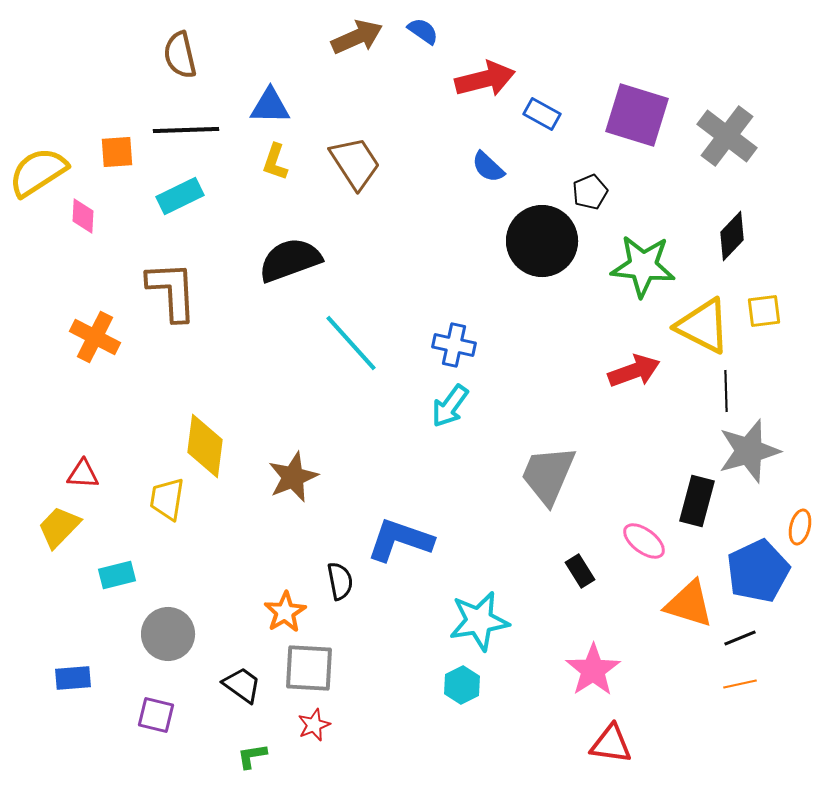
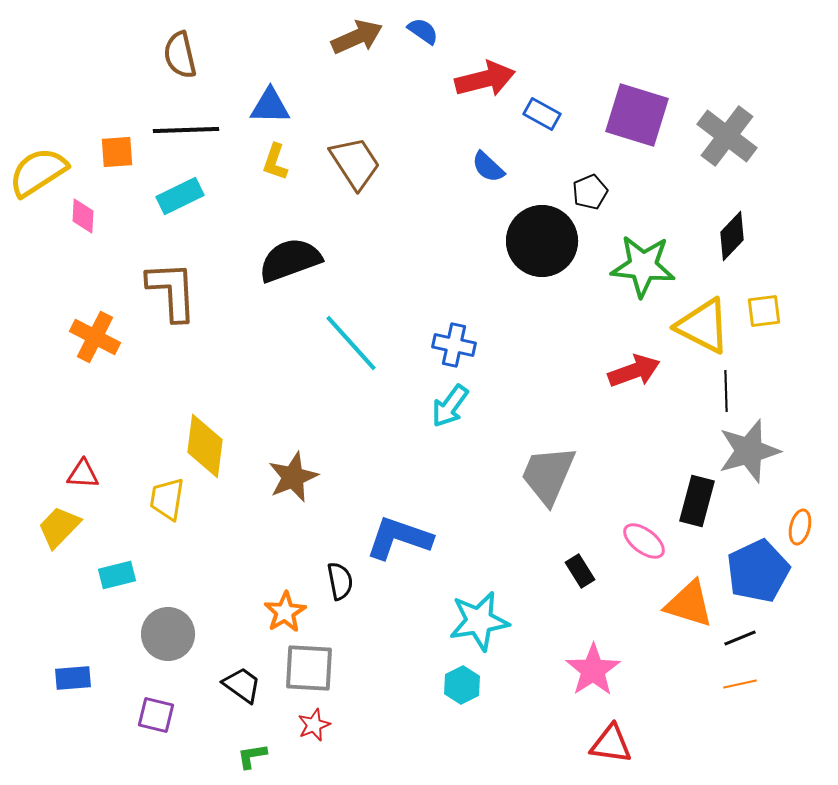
blue L-shape at (400, 540): moved 1 px left, 2 px up
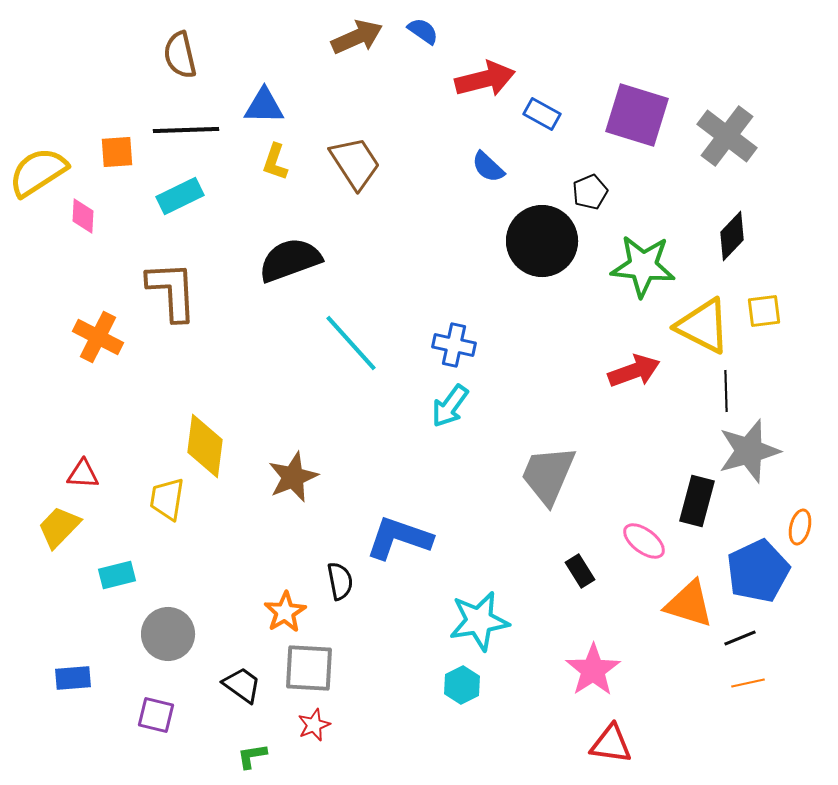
blue triangle at (270, 106): moved 6 px left
orange cross at (95, 337): moved 3 px right
orange line at (740, 684): moved 8 px right, 1 px up
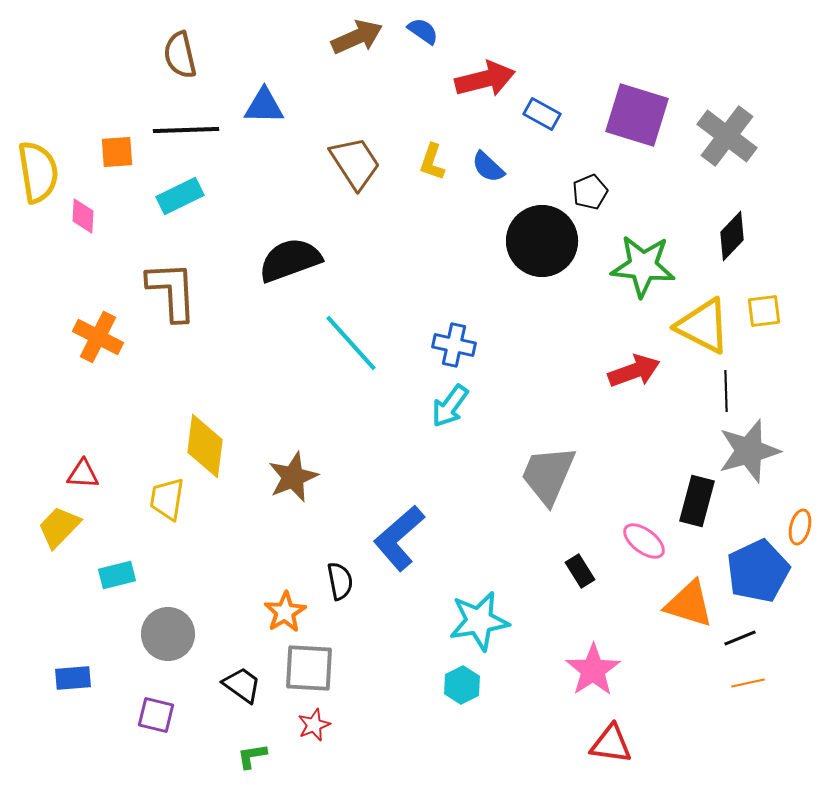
yellow L-shape at (275, 162): moved 157 px right
yellow semicircle at (38, 172): rotated 114 degrees clockwise
blue L-shape at (399, 538): rotated 60 degrees counterclockwise
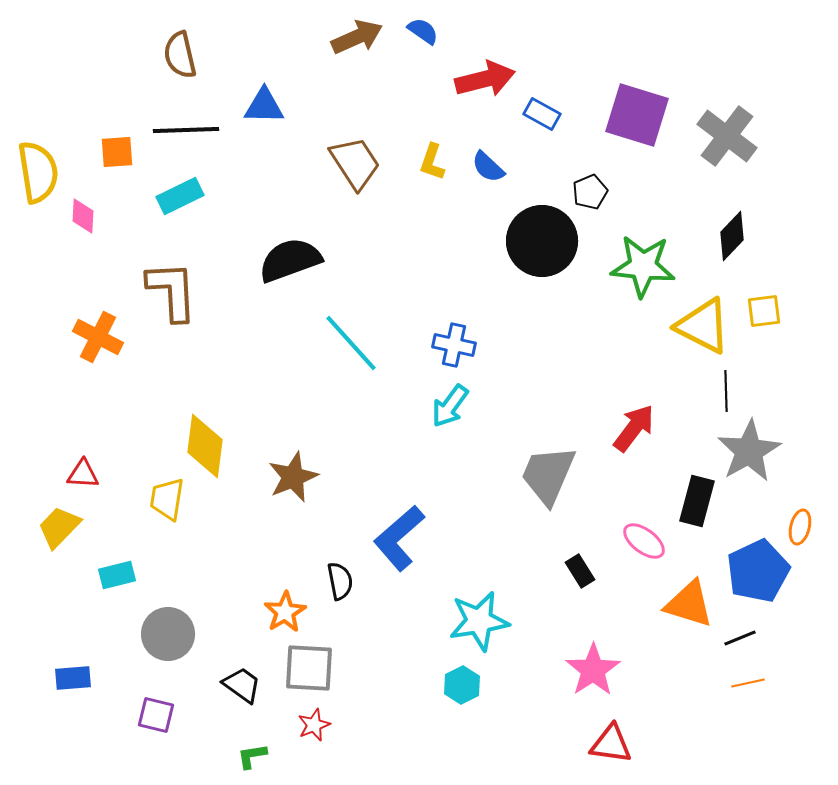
red arrow at (634, 371): moved 57 px down; rotated 33 degrees counterclockwise
gray star at (749, 451): rotated 14 degrees counterclockwise
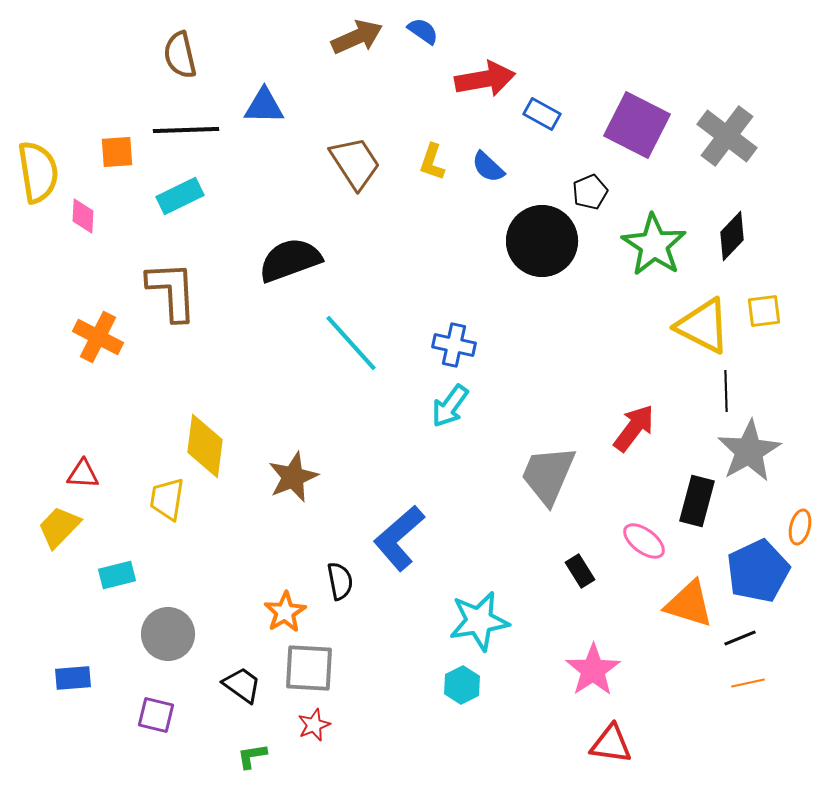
red arrow at (485, 79): rotated 4 degrees clockwise
purple square at (637, 115): moved 10 px down; rotated 10 degrees clockwise
green star at (643, 266): moved 11 px right, 21 px up; rotated 28 degrees clockwise
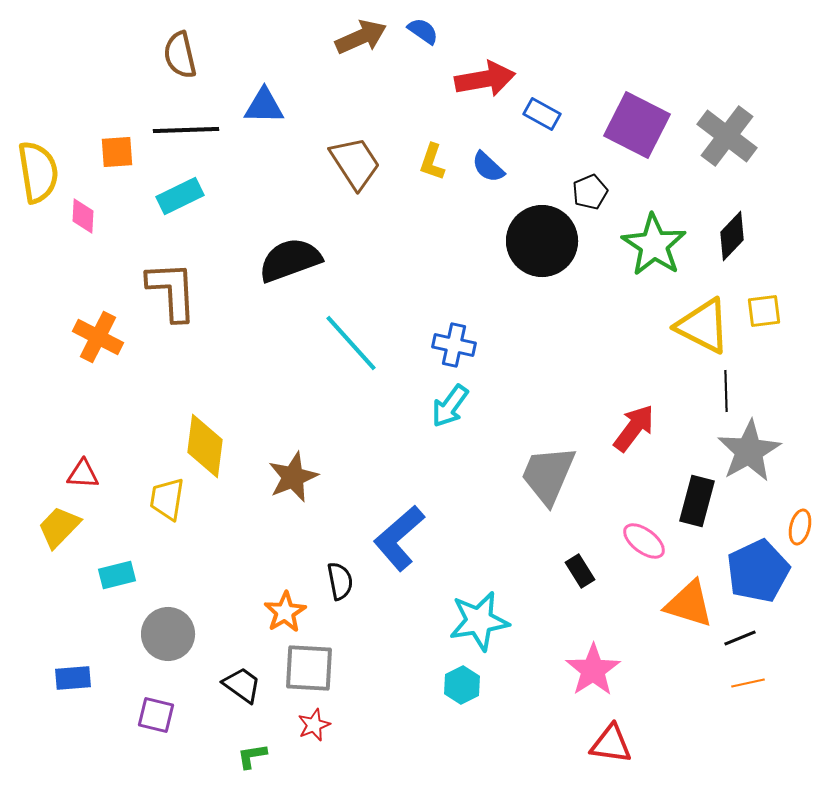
brown arrow at (357, 37): moved 4 px right
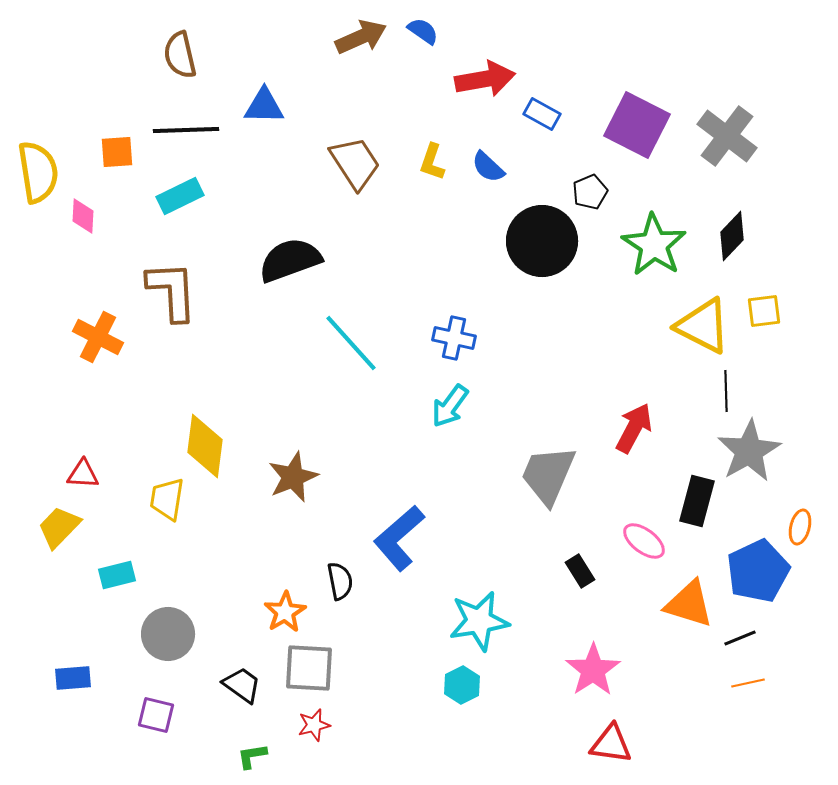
blue cross at (454, 345): moved 7 px up
red arrow at (634, 428): rotated 9 degrees counterclockwise
red star at (314, 725): rotated 8 degrees clockwise
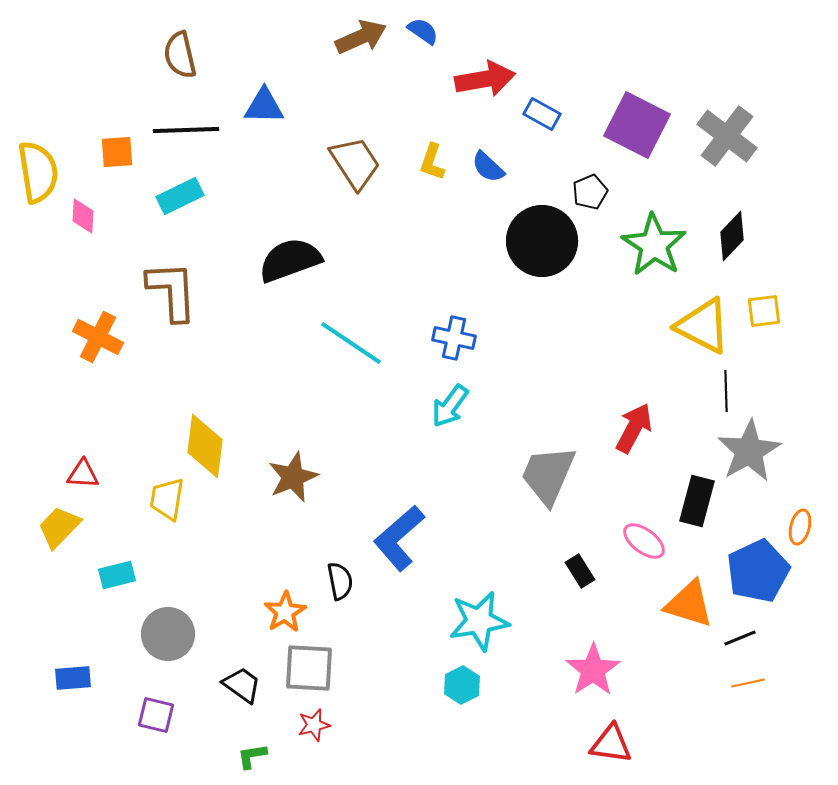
cyan line at (351, 343): rotated 14 degrees counterclockwise
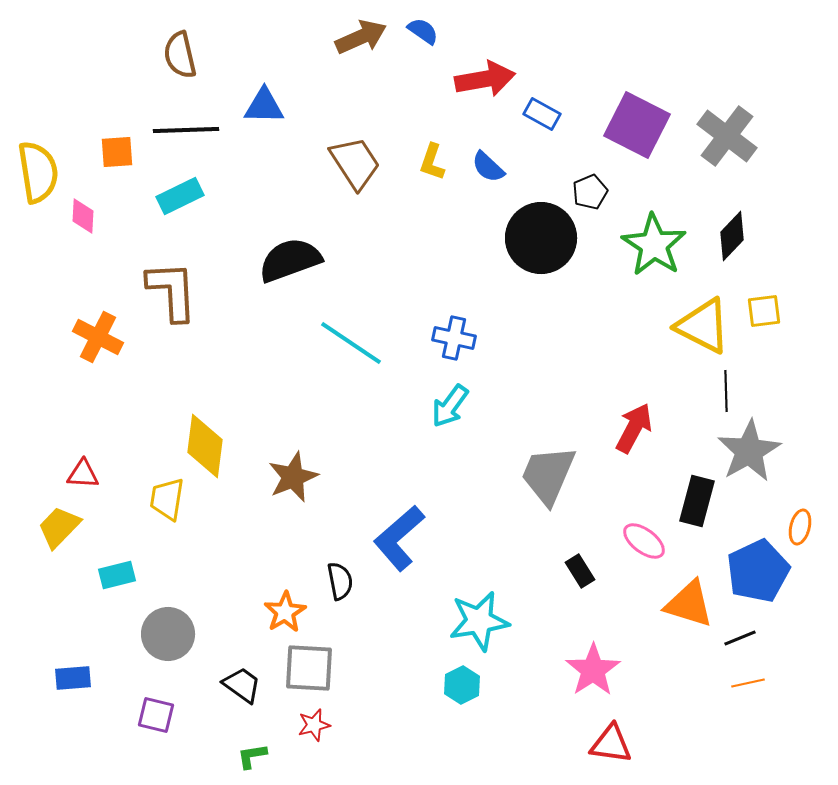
black circle at (542, 241): moved 1 px left, 3 px up
